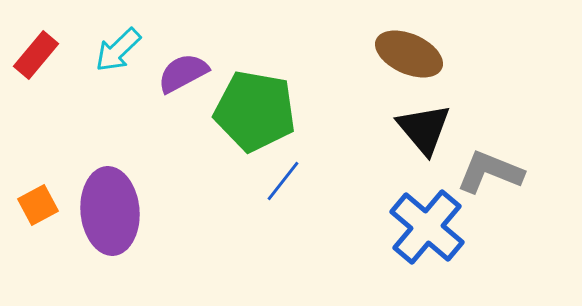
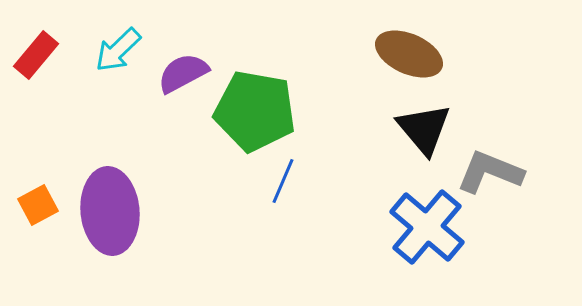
blue line: rotated 15 degrees counterclockwise
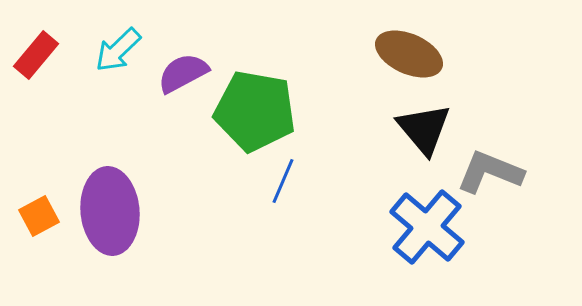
orange square: moved 1 px right, 11 px down
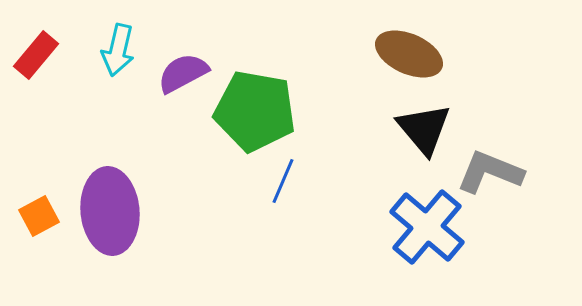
cyan arrow: rotated 33 degrees counterclockwise
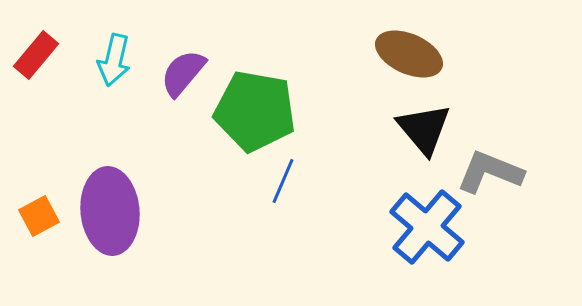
cyan arrow: moved 4 px left, 10 px down
purple semicircle: rotated 22 degrees counterclockwise
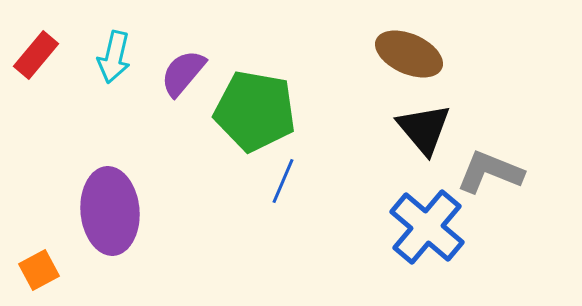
cyan arrow: moved 3 px up
orange square: moved 54 px down
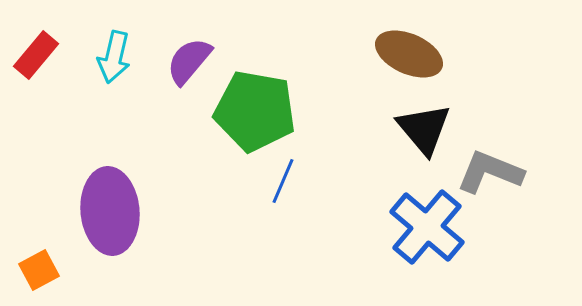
purple semicircle: moved 6 px right, 12 px up
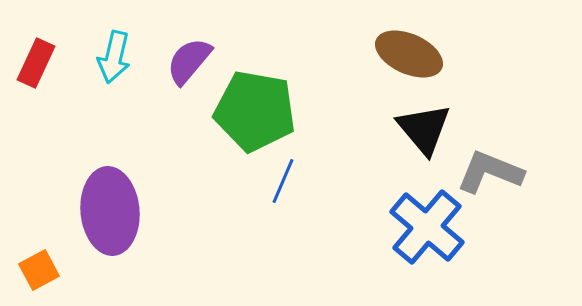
red rectangle: moved 8 px down; rotated 15 degrees counterclockwise
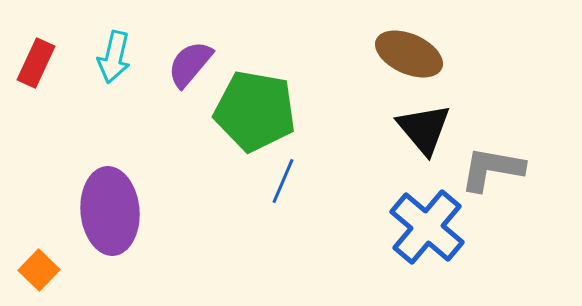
purple semicircle: moved 1 px right, 3 px down
gray L-shape: moved 2 px right, 3 px up; rotated 12 degrees counterclockwise
orange square: rotated 18 degrees counterclockwise
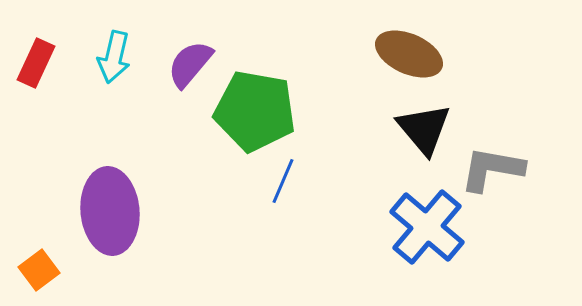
orange square: rotated 9 degrees clockwise
